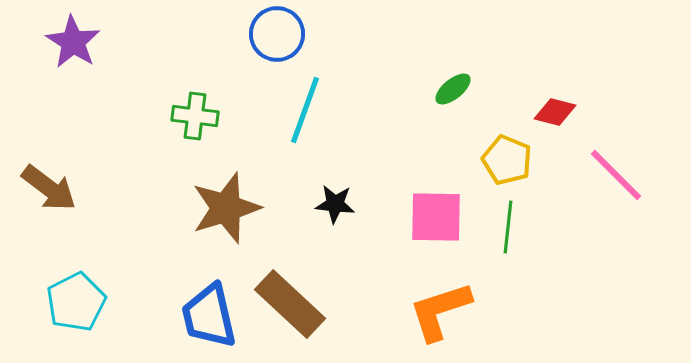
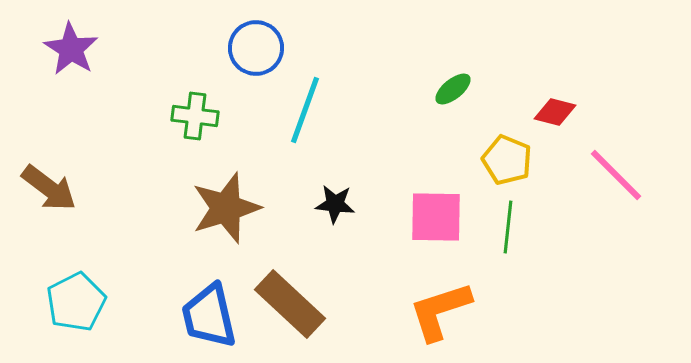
blue circle: moved 21 px left, 14 px down
purple star: moved 2 px left, 7 px down
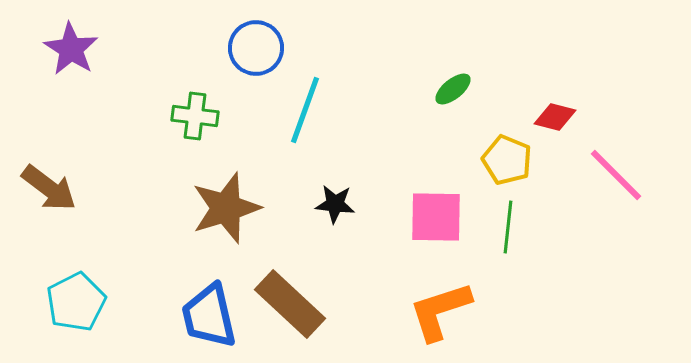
red diamond: moved 5 px down
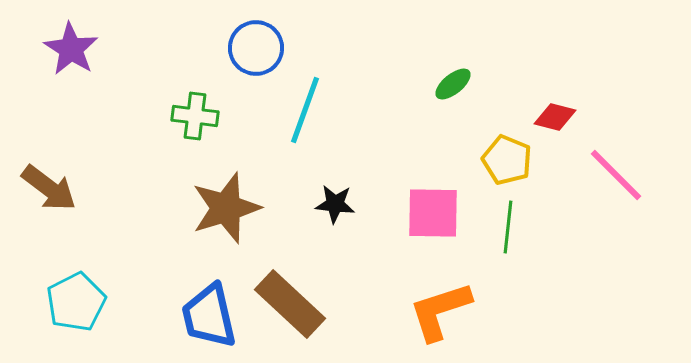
green ellipse: moved 5 px up
pink square: moved 3 px left, 4 px up
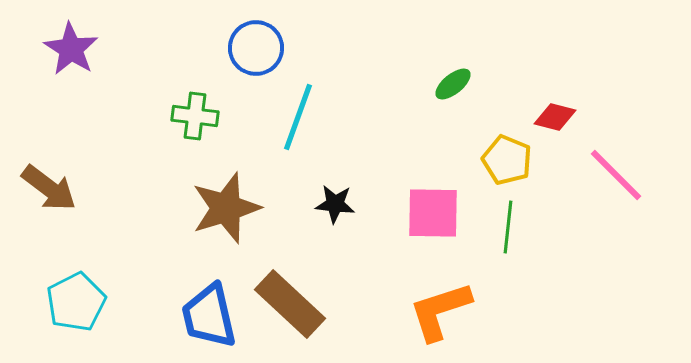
cyan line: moved 7 px left, 7 px down
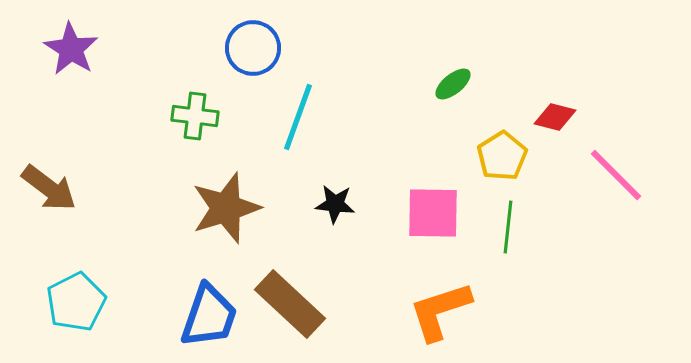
blue circle: moved 3 px left
yellow pentagon: moved 5 px left, 4 px up; rotated 18 degrees clockwise
blue trapezoid: rotated 148 degrees counterclockwise
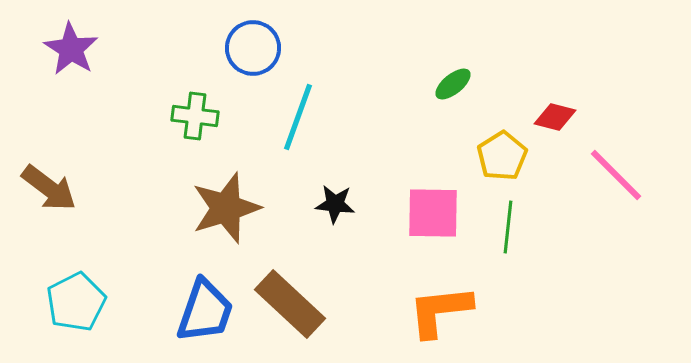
orange L-shape: rotated 12 degrees clockwise
blue trapezoid: moved 4 px left, 5 px up
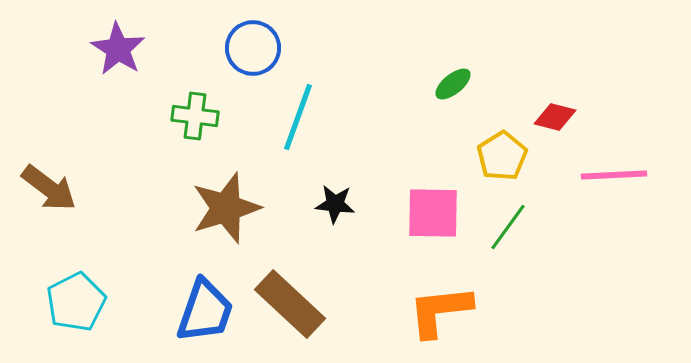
purple star: moved 47 px right
pink line: moved 2 px left; rotated 48 degrees counterclockwise
green line: rotated 30 degrees clockwise
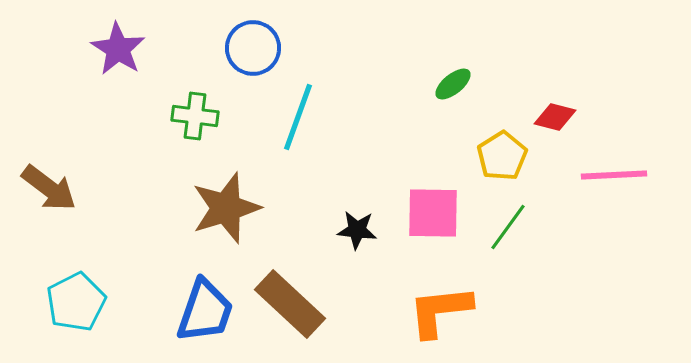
black star: moved 22 px right, 26 px down
